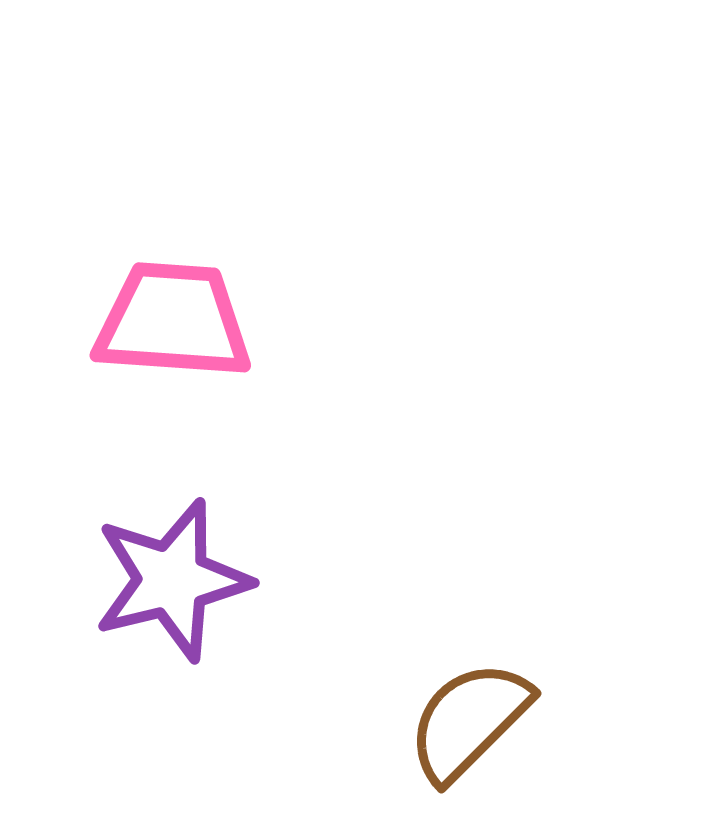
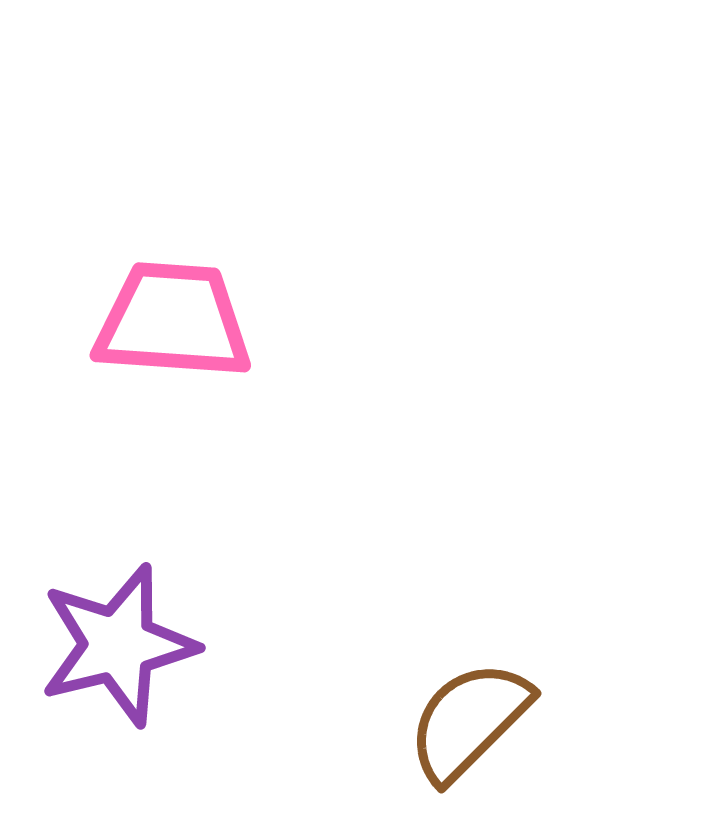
purple star: moved 54 px left, 65 px down
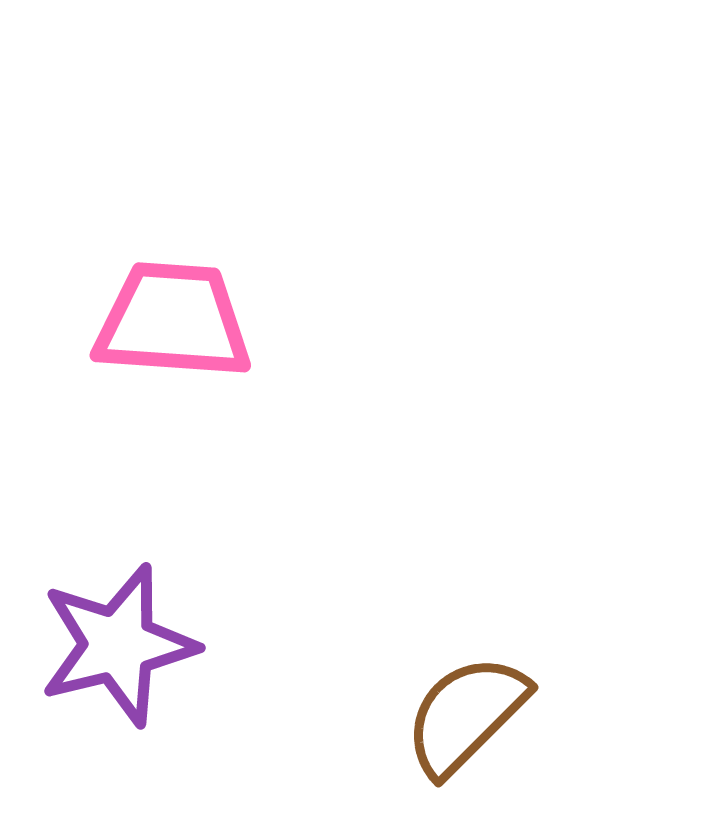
brown semicircle: moved 3 px left, 6 px up
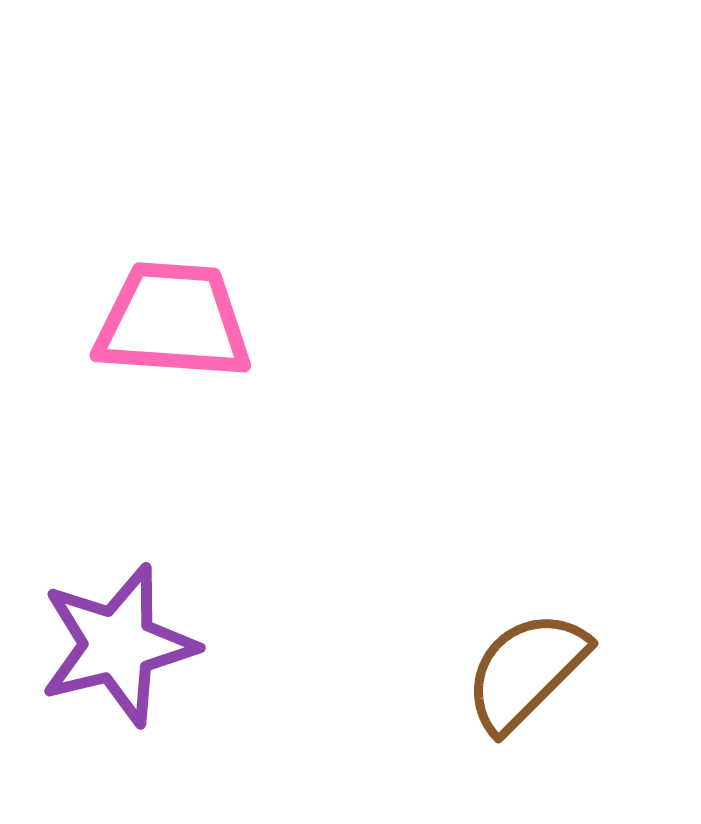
brown semicircle: moved 60 px right, 44 px up
